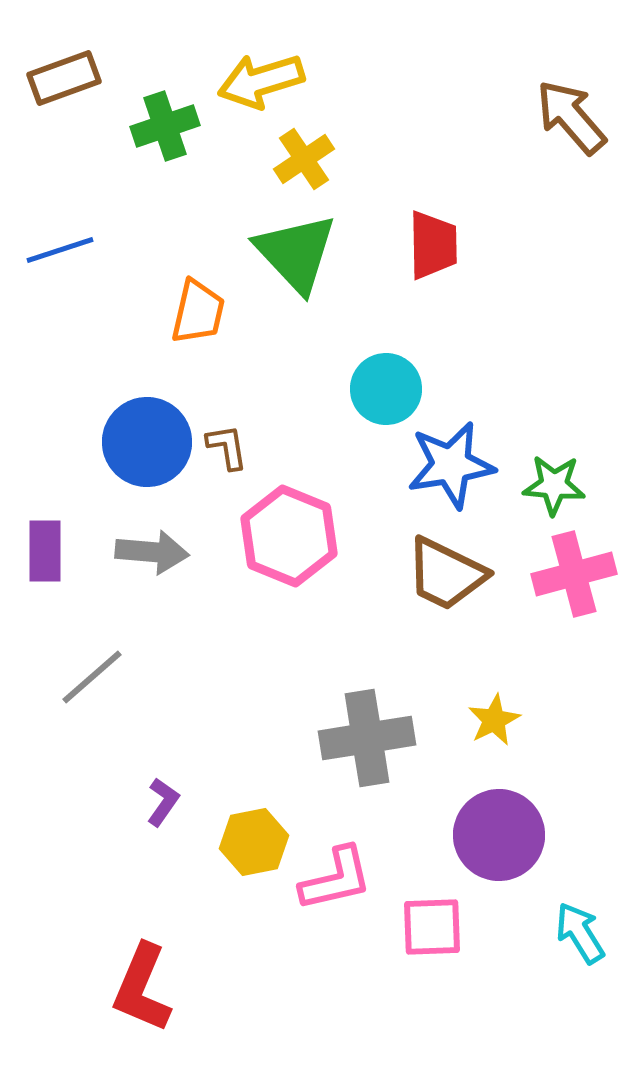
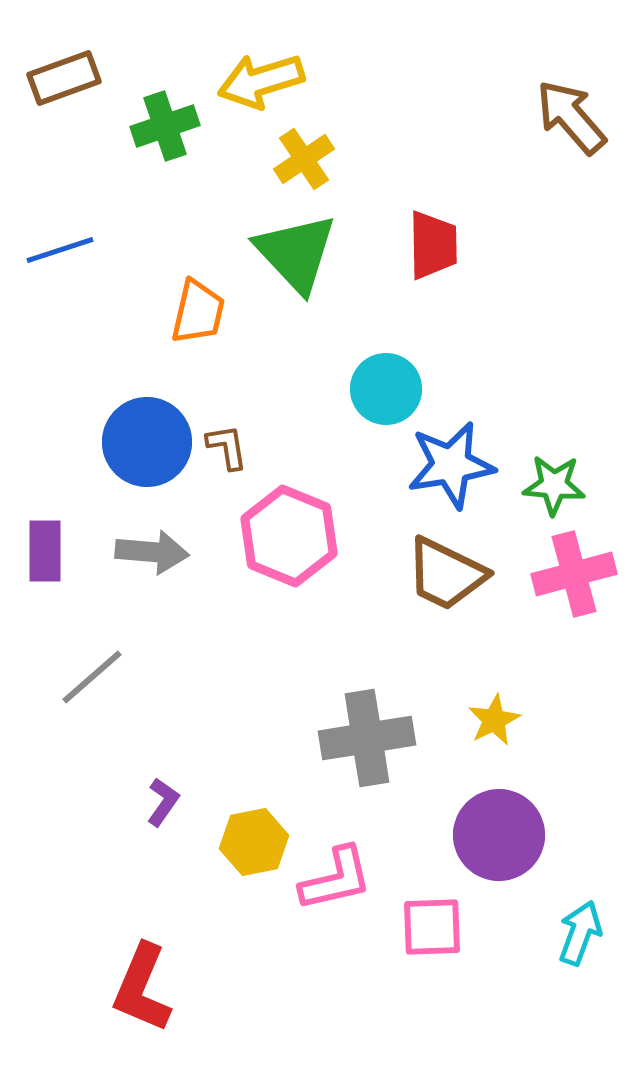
cyan arrow: rotated 52 degrees clockwise
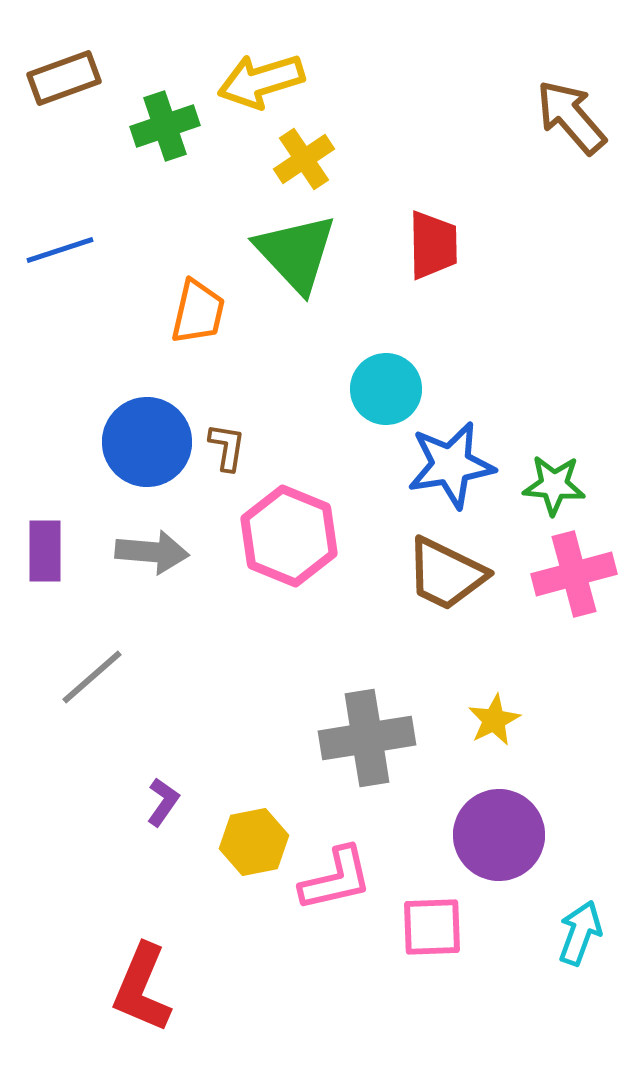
brown L-shape: rotated 18 degrees clockwise
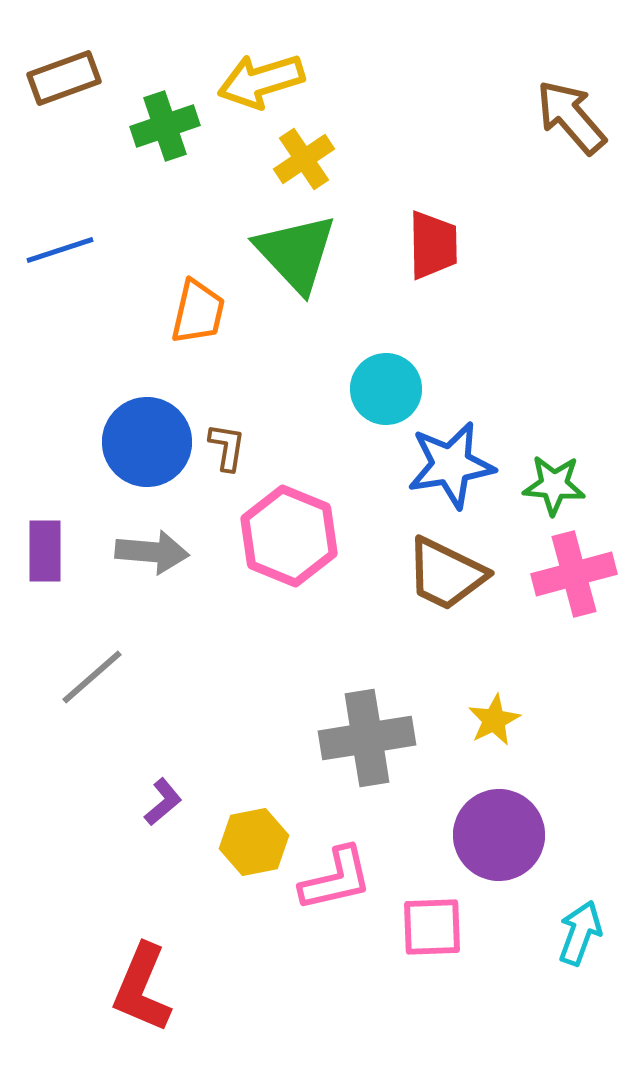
purple L-shape: rotated 15 degrees clockwise
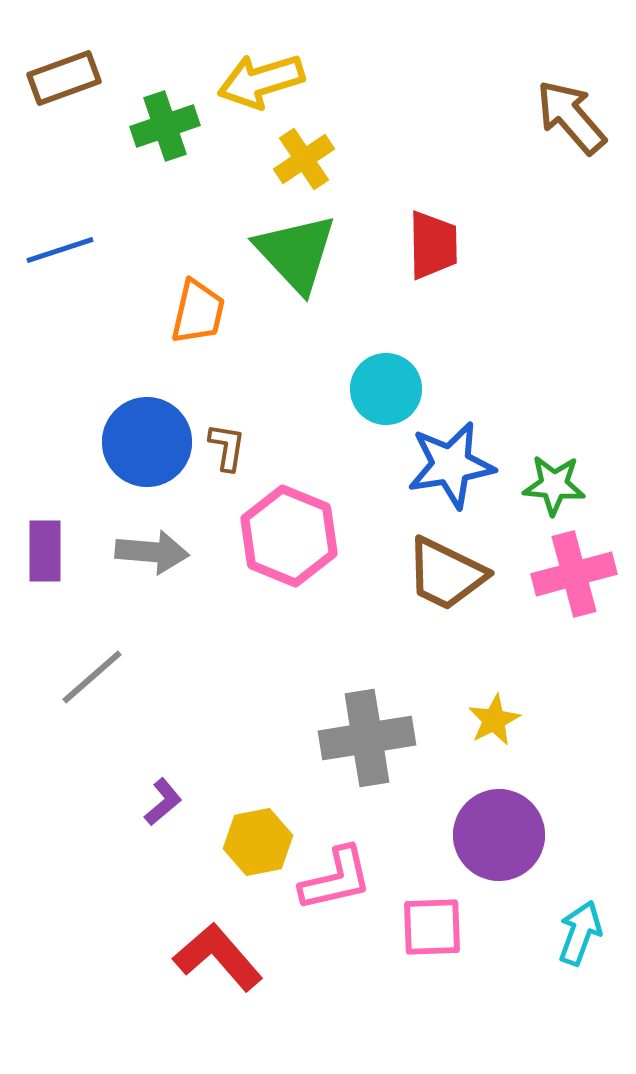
yellow hexagon: moved 4 px right
red L-shape: moved 76 px right, 31 px up; rotated 116 degrees clockwise
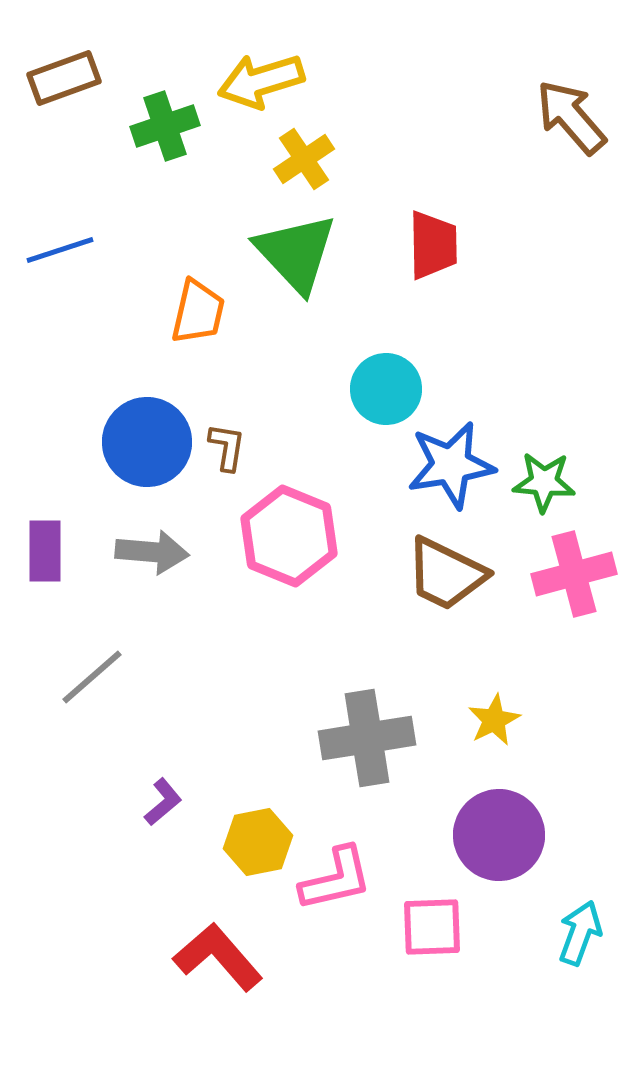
green star: moved 10 px left, 3 px up
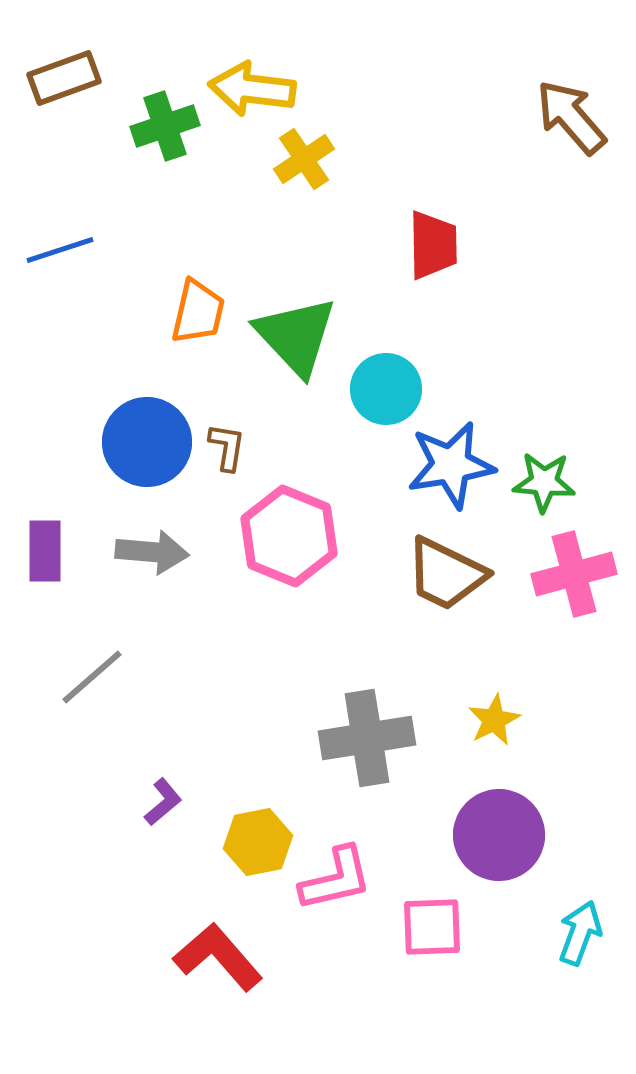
yellow arrow: moved 9 px left, 8 px down; rotated 24 degrees clockwise
green triangle: moved 83 px down
